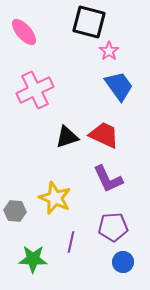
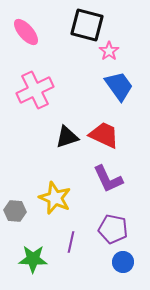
black square: moved 2 px left, 3 px down
pink ellipse: moved 2 px right
purple pentagon: moved 2 px down; rotated 16 degrees clockwise
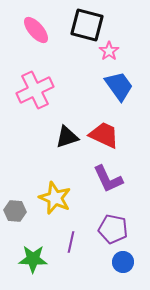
pink ellipse: moved 10 px right, 2 px up
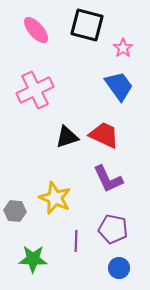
pink star: moved 14 px right, 3 px up
purple line: moved 5 px right, 1 px up; rotated 10 degrees counterclockwise
blue circle: moved 4 px left, 6 px down
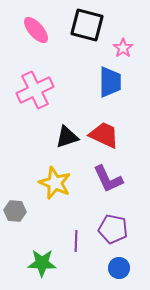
blue trapezoid: moved 9 px left, 4 px up; rotated 36 degrees clockwise
yellow star: moved 15 px up
green star: moved 9 px right, 4 px down
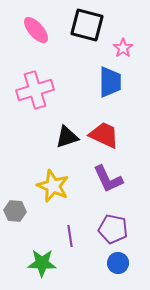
pink cross: rotated 9 degrees clockwise
yellow star: moved 2 px left, 3 px down
purple line: moved 6 px left, 5 px up; rotated 10 degrees counterclockwise
blue circle: moved 1 px left, 5 px up
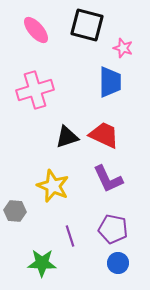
pink star: rotated 18 degrees counterclockwise
purple line: rotated 10 degrees counterclockwise
